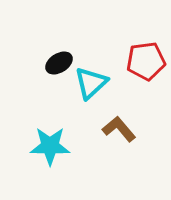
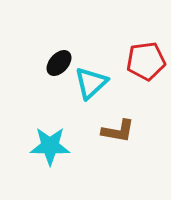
black ellipse: rotated 16 degrees counterclockwise
brown L-shape: moved 1 px left, 2 px down; rotated 140 degrees clockwise
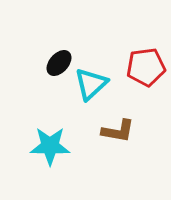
red pentagon: moved 6 px down
cyan triangle: moved 1 px down
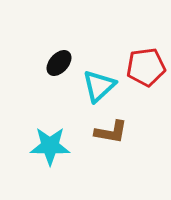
cyan triangle: moved 8 px right, 2 px down
brown L-shape: moved 7 px left, 1 px down
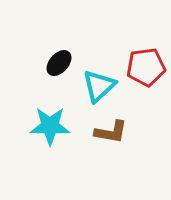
cyan star: moved 20 px up
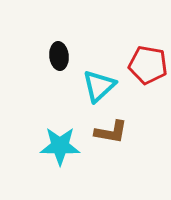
black ellipse: moved 7 px up; rotated 48 degrees counterclockwise
red pentagon: moved 2 px right, 2 px up; rotated 18 degrees clockwise
cyan star: moved 10 px right, 20 px down
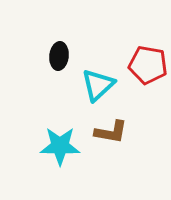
black ellipse: rotated 12 degrees clockwise
cyan triangle: moved 1 px left, 1 px up
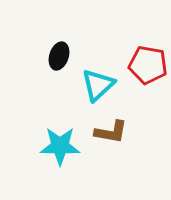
black ellipse: rotated 12 degrees clockwise
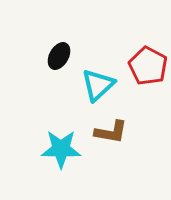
black ellipse: rotated 12 degrees clockwise
red pentagon: moved 1 px down; rotated 18 degrees clockwise
cyan star: moved 1 px right, 3 px down
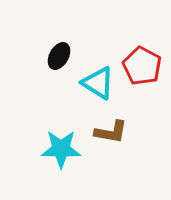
red pentagon: moved 6 px left
cyan triangle: moved 2 px up; rotated 45 degrees counterclockwise
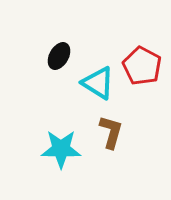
brown L-shape: rotated 84 degrees counterclockwise
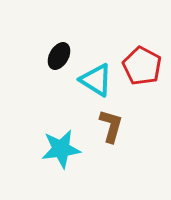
cyan triangle: moved 2 px left, 3 px up
brown L-shape: moved 6 px up
cyan star: rotated 9 degrees counterclockwise
